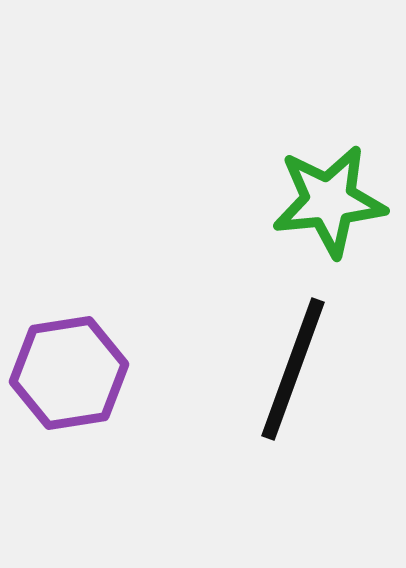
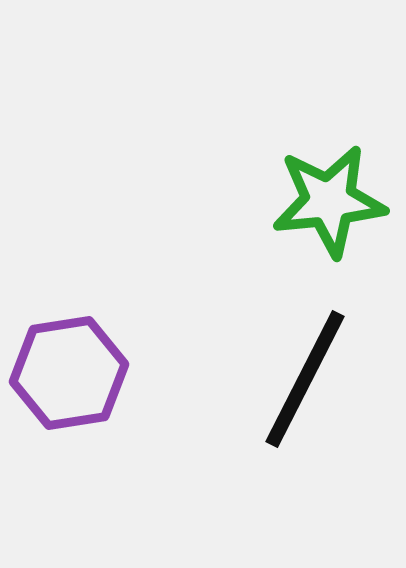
black line: moved 12 px right, 10 px down; rotated 7 degrees clockwise
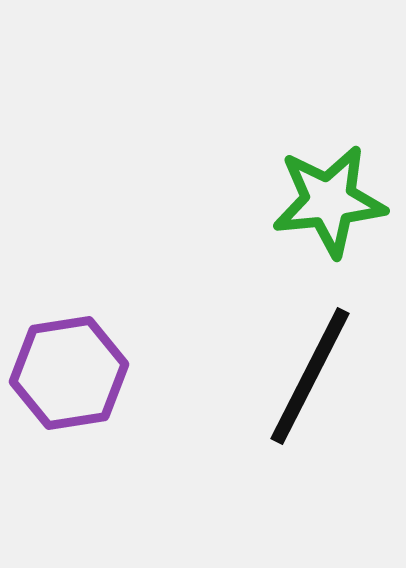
black line: moved 5 px right, 3 px up
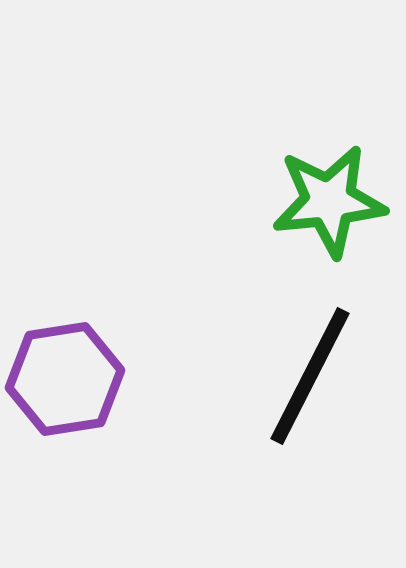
purple hexagon: moved 4 px left, 6 px down
